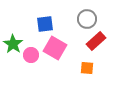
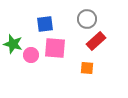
green star: rotated 18 degrees counterclockwise
pink square: rotated 25 degrees counterclockwise
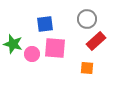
pink circle: moved 1 px right, 1 px up
